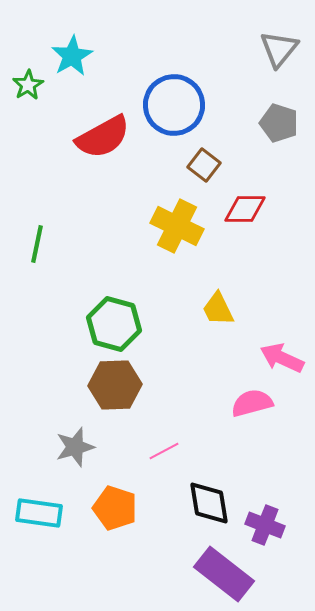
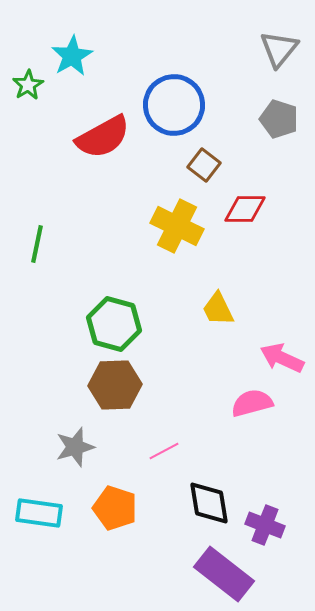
gray pentagon: moved 4 px up
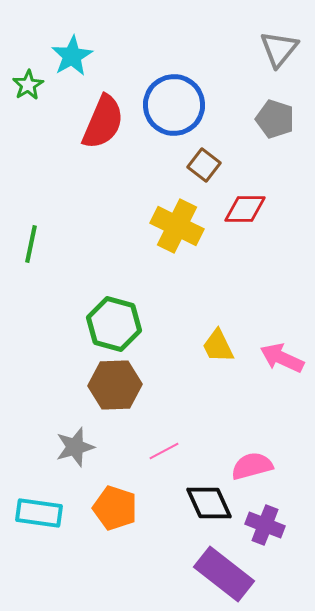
gray pentagon: moved 4 px left
red semicircle: moved 15 px up; rotated 38 degrees counterclockwise
green line: moved 6 px left
yellow trapezoid: moved 37 px down
pink semicircle: moved 63 px down
black diamond: rotated 15 degrees counterclockwise
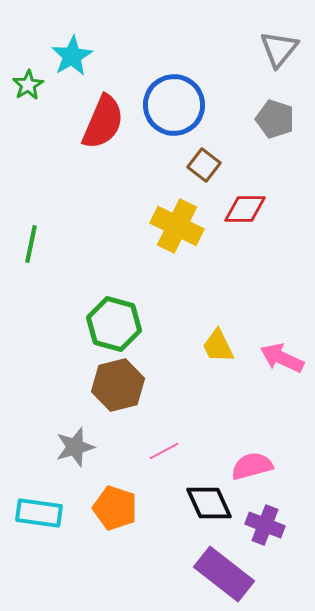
brown hexagon: moved 3 px right; rotated 12 degrees counterclockwise
